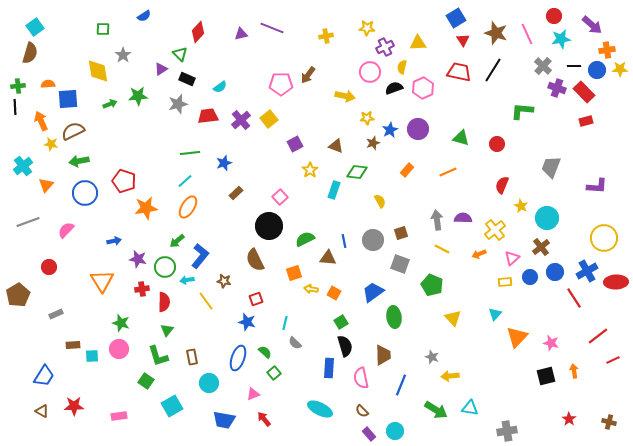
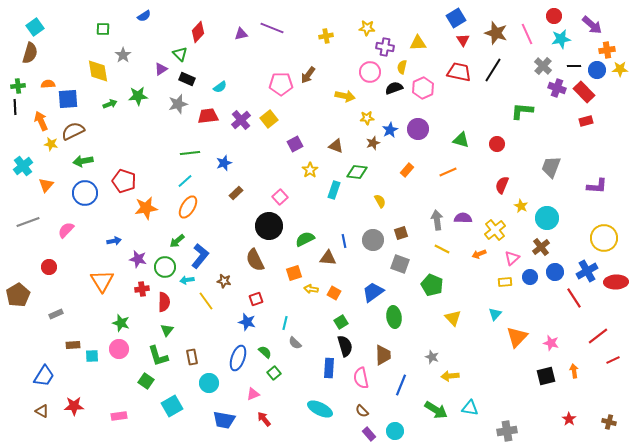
purple cross at (385, 47): rotated 36 degrees clockwise
green triangle at (461, 138): moved 2 px down
green arrow at (79, 161): moved 4 px right
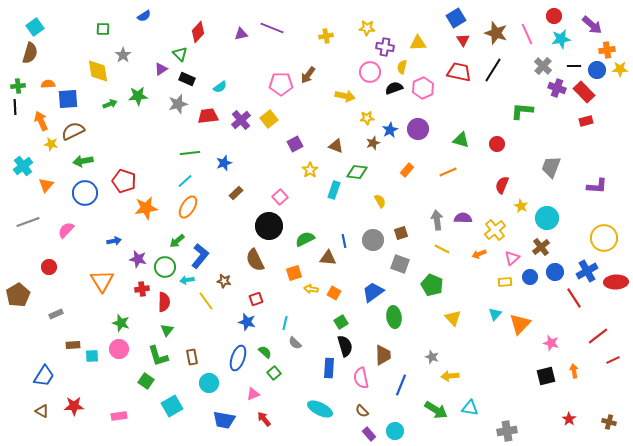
orange triangle at (517, 337): moved 3 px right, 13 px up
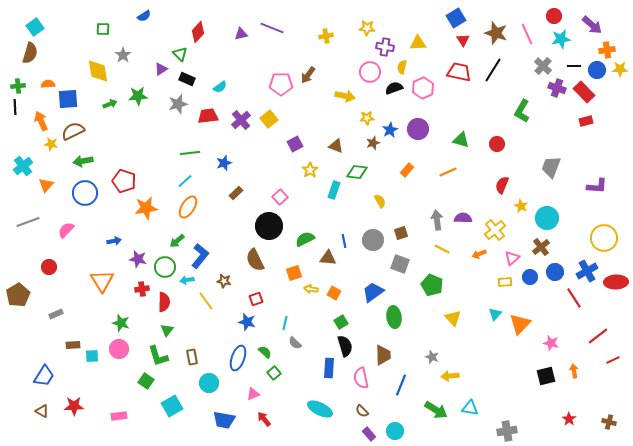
green L-shape at (522, 111): rotated 65 degrees counterclockwise
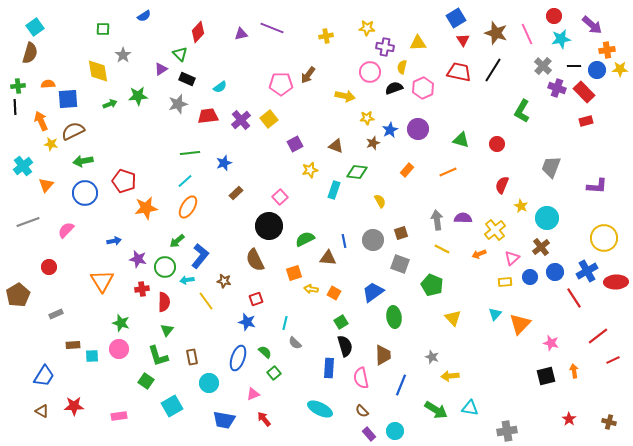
yellow star at (310, 170): rotated 21 degrees clockwise
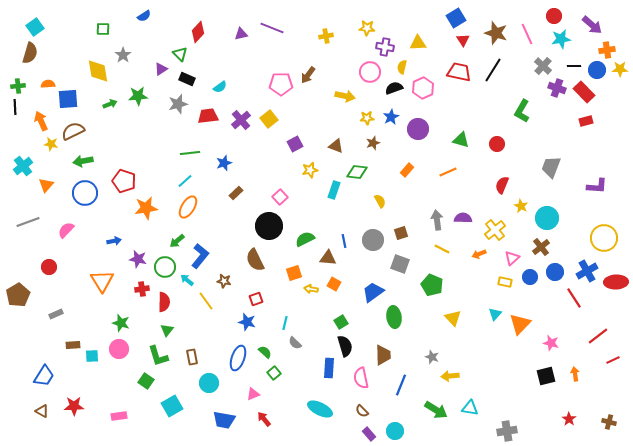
blue star at (390, 130): moved 1 px right, 13 px up
cyan arrow at (187, 280): rotated 48 degrees clockwise
yellow rectangle at (505, 282): rotated 16 degrees clockwise
orange square at (334, 293): moved 9 px up
orange arrow at (574, 371): moved 1 px right, 3 px down
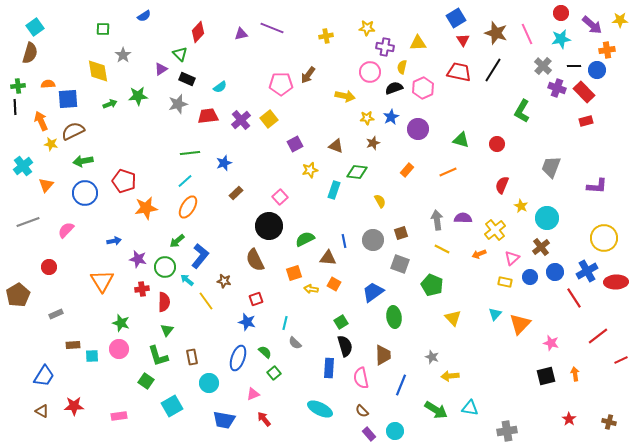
red circle at (554, 16): moved 7 px right, 3 px up
yellow star at (620, 69): moved 49 px up
red line at (613, 360): moved 8 px right
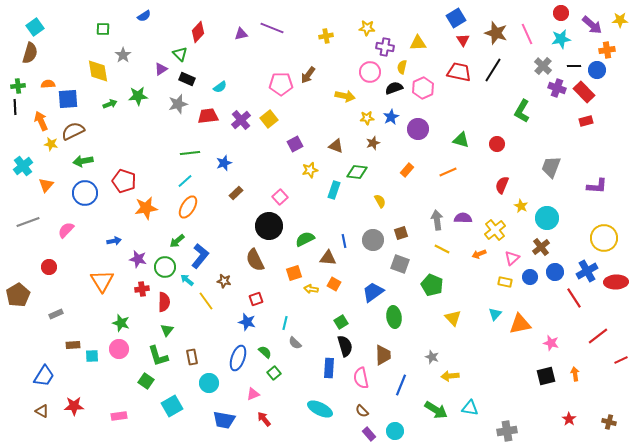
orange triangle at (520, 324): rotated 35 degrees clockwise
